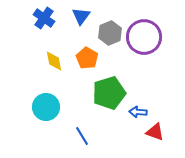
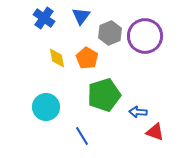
purple circle: moved 1 px right, 1 px up
yellow diamond: moved 3 px right, 3 px up
green pentagon: moved 5 px left, 2 px down
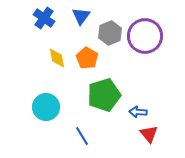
red triangle: moved 6 px left, 2 px down; rotated 30 degrees clockwise
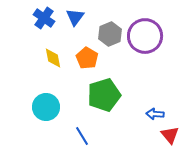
blue triangle: moved 6 px left, 1 px down
gray hexagon: moved 1 px down
yellow diamond: moved 4 px left
blue arrow: moved 17 px right, 2 px down
red triangle: moved 21 px right, 1 px down
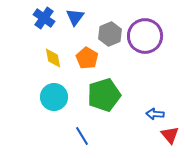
cyan circle: moved 8 px right, 10 px up
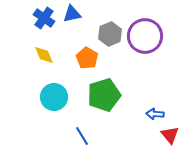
blue triangle: moved 3 px left, 3 px up; rotated 42 degrees clockwise
yellow diamond: moved 9 px left, 3 px up; rotated 10 degrees counterclockwise
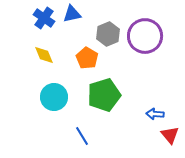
gray hexagon: moved 2 px left
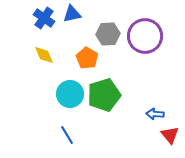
gray hexagon: rotated 20 degrees clockwise
cyan circle: moved 16 px right, 3 px up
blue line: moved 15 px left, 1 px up
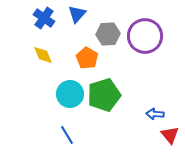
blue triangle: moved 5 px right; rotated 36 degrees counterclockwise
yellow diamond: moved 1 px left
